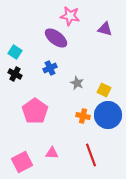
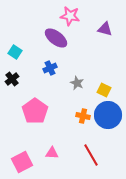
black cross: moved 3 px left, 5 px down; rotated 24 degrees clockwise
red line: rotated 10 degrees counterclockwise
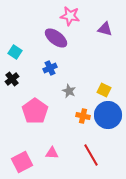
gray star: moved 8 px left, 8 px down
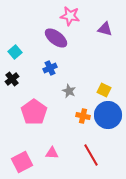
cyan square: rotated 16 degrees clockwise
pink pentagon: moved 1 px left, 1 px down
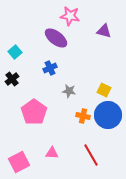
purple triangle: moved 1 px left, 2 px down
gray star: rotated 16 degrees counterclockwise
pink square: moved 3 px left
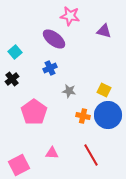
purple ellipse: moved 2 px left, 1 px down
pink square: moved 3 px down
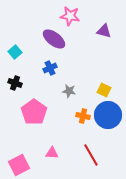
black cross: moved 3 px right, 4 px down; rotated 32 degrees counterclockwise
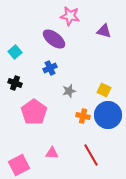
gray star: rotated 24 degrees counterclockwise
